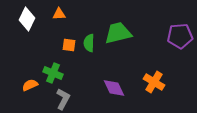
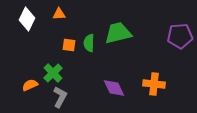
green cross: rotated 24 degrees clockwise
orange cross: moved 2 px down; rotated 25 degrees counterclockwise
gray L-shape: moved 3 px left, 2 px up
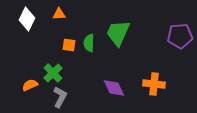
green trapezoid: rotated 52 degrees counterclockwise
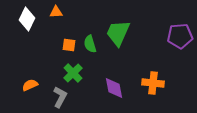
orange triangle: moved 3 px left, 2 px up
green semicircle: moved 1 px right, 1 px down; rotated 18 degrees counterclockwise
green cross: moved 20 px right
orange cross: moved 1 px left, 1 px up
purple diamond: rotated 15 degrees clockwise
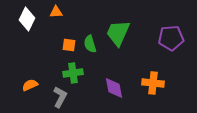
purple pentagon: moved 9 px left, 2 px down
green cross: rotated 36 degrees clockwise
